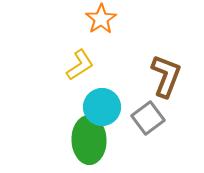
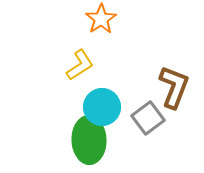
brown L-shape: moved 8 px right, 11 px down
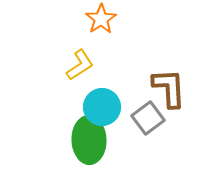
brown L-shape: moved 5 px left, 1 px down; rotated 24 degrees counterclockwise
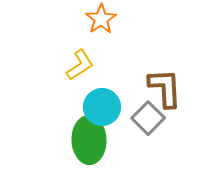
brown L-shape: moved 4 px left
gray square: rotated 8 degrees counterclockwise
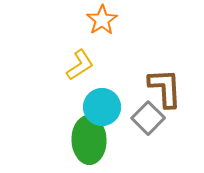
orange star: moved 1 px right, 1 px down
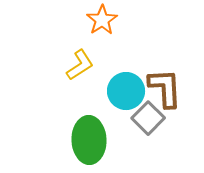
cyan circle: moved 24 px right, 16 px up
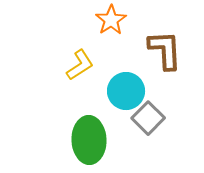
orange star: moved 9 px right
brown L-shape: moved 38 px up
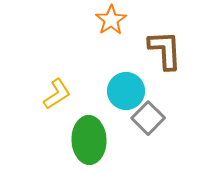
yellow L-shape: moved 23 px left, 29 px down
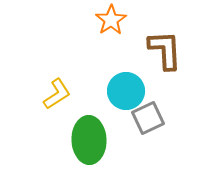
gray square: rotated 20 degrees clockwise
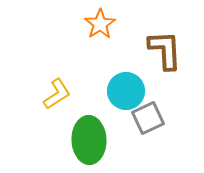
orange star: moved 11 px left, 4 px down
